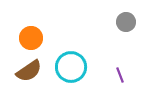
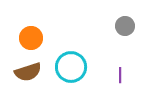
gray circle: moved 1 px left, 4 px down
brown semicircle: moved 1 px left, 1 px down; rotated 16 degrees clockwise
purple line: rotated 21 degrees clockwise
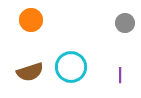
gray circle: moved 3 px up
orange circle: moved 18 px up
brown semicircle: moved 2 px right
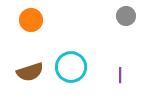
gray circle: moved 1 px right, 7 px up
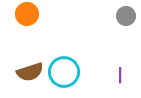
orange circle: moved 4 px left, 6 px up
cyan circle: moved 7 px left, 5 px down
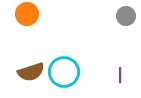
brown semicircle: moved 1 px right
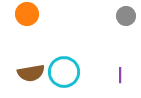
brown semicircle: moved 1 px down; rotated 8 degrees clockwise
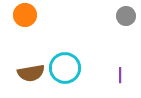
orange circle: moved 2 px left, 1 px down
cyan circle: moved 1 px right, 4 px up
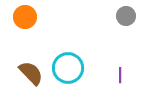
orange circle: moved 2 px down
cyan circle: moved 3 px right
brown semicircle: rotated 124 degrees counterclockwise
